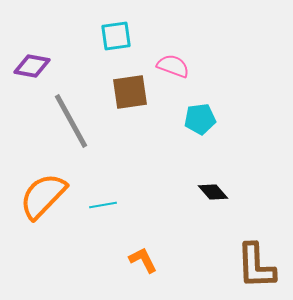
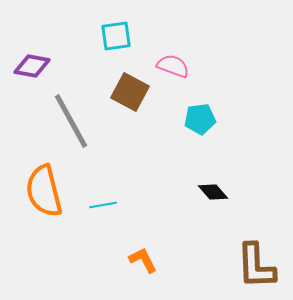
brown square: rotated 36 degrees clockwise
orange semicircle: moved 1 px right, 5 px up; rotated 58 degrees counterclockwise
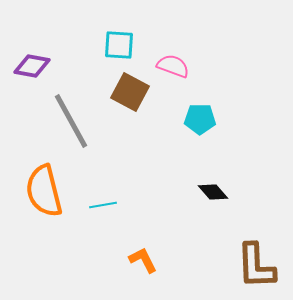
cyan square: moved 3 px right, 9 px down; rotated 12 degrees clockwise
cyan pentagon: rotated 8 degrees clockwise
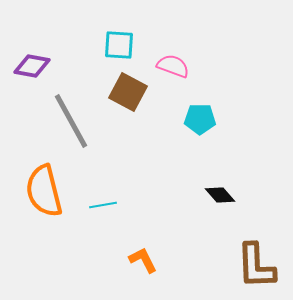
brown square: moved 2 px left
black diamond: moved 7 px right, 3 px down
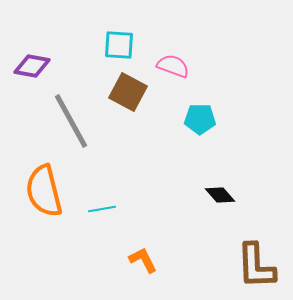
cyan line: moved 1 px left, 4 px down
